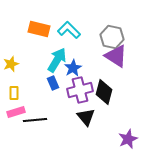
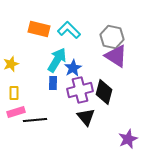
blue rectangle: rotated 24 degrees clockwise
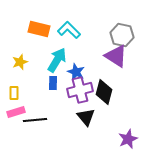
gray hexagon: moved 10 px right, 2 px up
yellow star: moved 9 px right, 2 px up
blue star: moved 3 px right, 4 px down; rotated 18 degrees counterclockwise
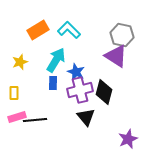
orange rectangle: moved 1 px left, 1 px down; rotated 45 degrees counterclockwise
cyan arrow: moved 1 px left
pink rectangle: moved 1 px right, 5 px down
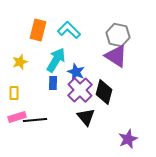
orange rectangle: rotated 45 degrees counterclockwise
gray hexagon: moved 4 px left
purple cross: rotated 30 degrees counterclockwise
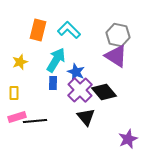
black diamond: rotated 55 degrees counterclockwise
black line: moved 1 px down
